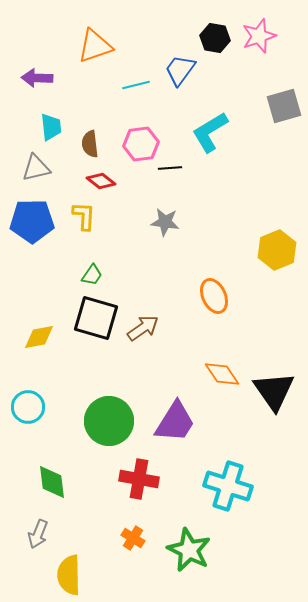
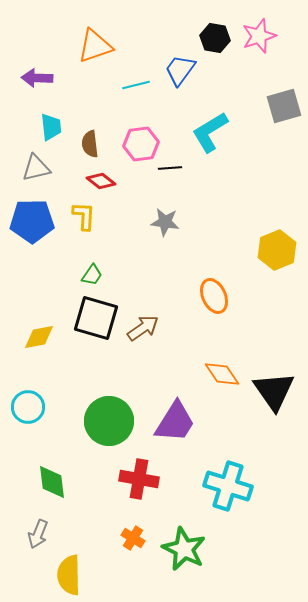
green star: moved 5 px left, 1 px up
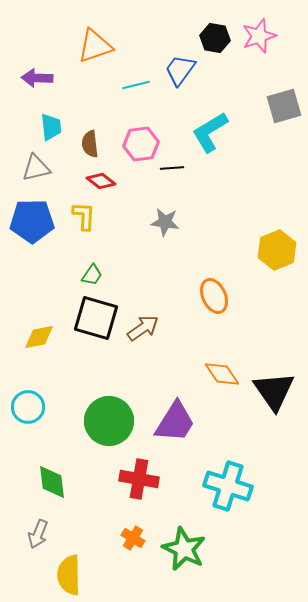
black line: moved 2 px right
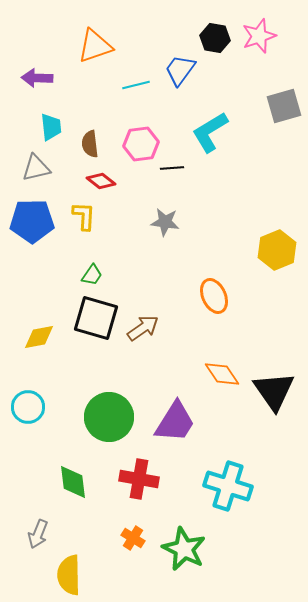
green circle: moved 4 px up
green diamond: moved 21 px right
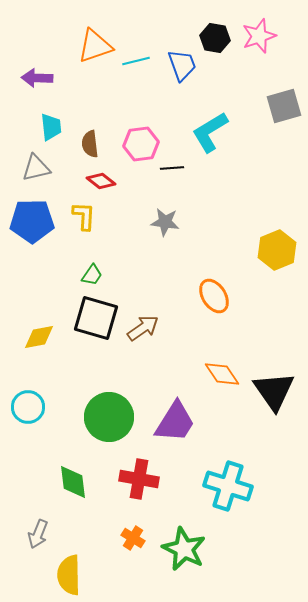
blue trapezoid: moved 2 px right, 5 px up; rotated 124 degrees clockwise
cyan line: moved 24 px up
orange ellipse: rotated 8 degrees counterclockwise
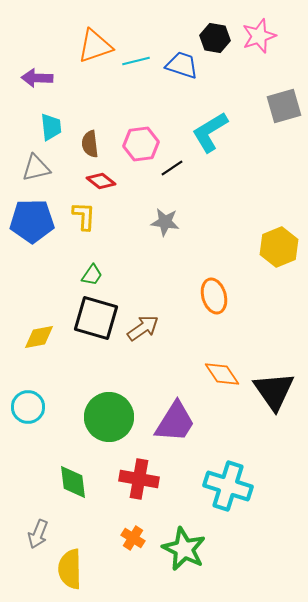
blue trapezoid: rotated 52 degrees counterclockwise
black line: rotated 30 degrees counterclockwise
yellow hexagon: moved 2 px right, 3 px up
orange ellipse: rotated 16 degrees clockwise
yellow semicircle: moved 1 px right, 6 px up
